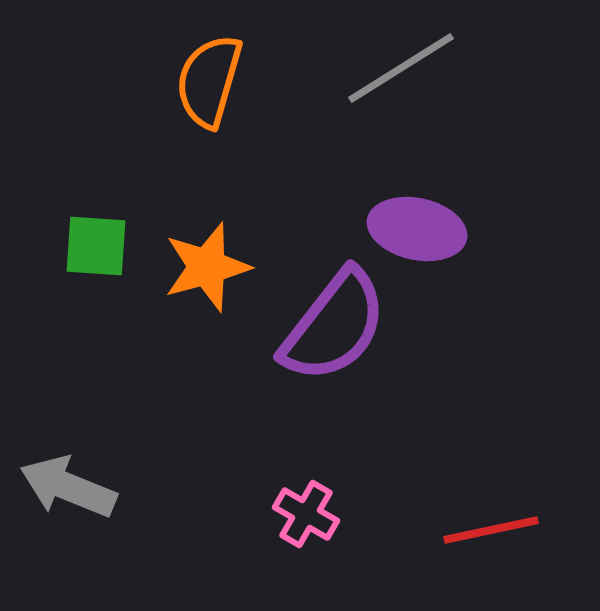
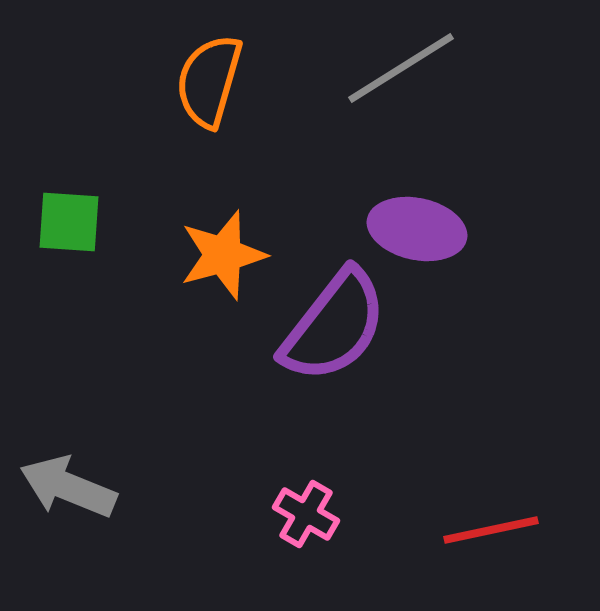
green square: moved 27 px left, 24 px up
orange star: moved 16 px right, 12 px up
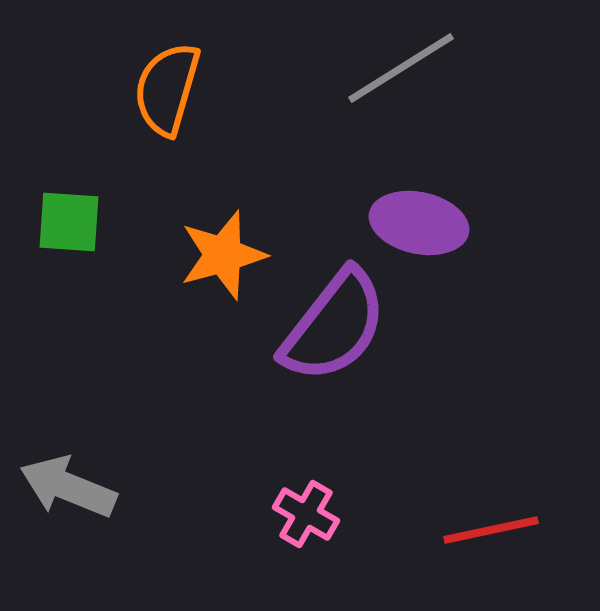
orange semicircle: moved 42 px left, 8 px down
purple ellipse: moved 2 px right, 6 px up
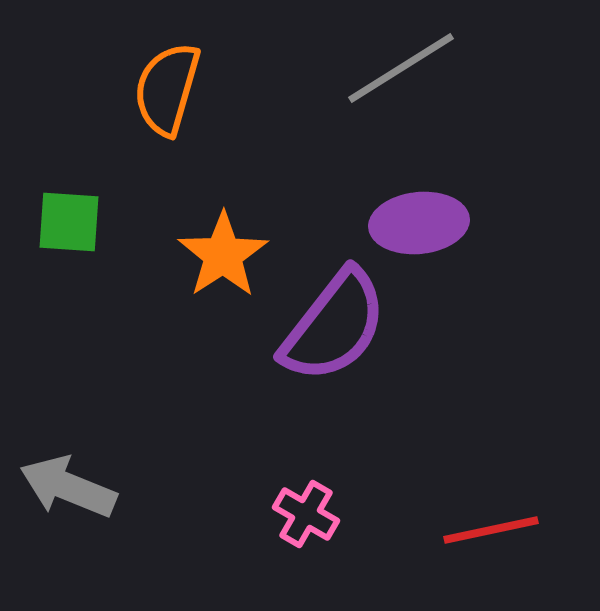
purple ellipse: rotated 18 degrees counterclockwise
orange star: rotated 18 degrees counterclockwise
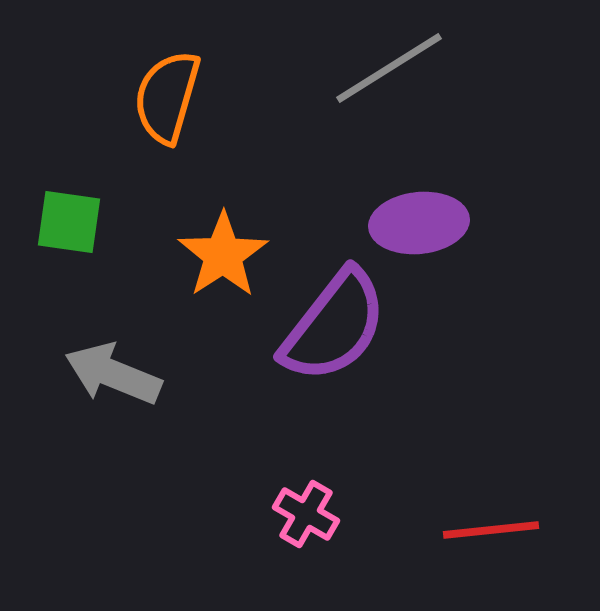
gray line: moved 12 px left
orange semicircle: moved 8 px down
green square: rotated 4 degrees clockwise
gray arrow: moved 45 px right, 113 px up
red line: rotated 6 degrees clockwise
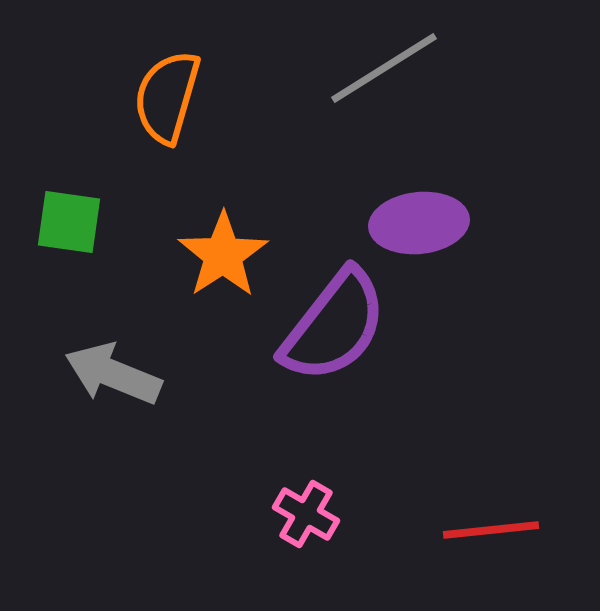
gray line: moved 5 px left
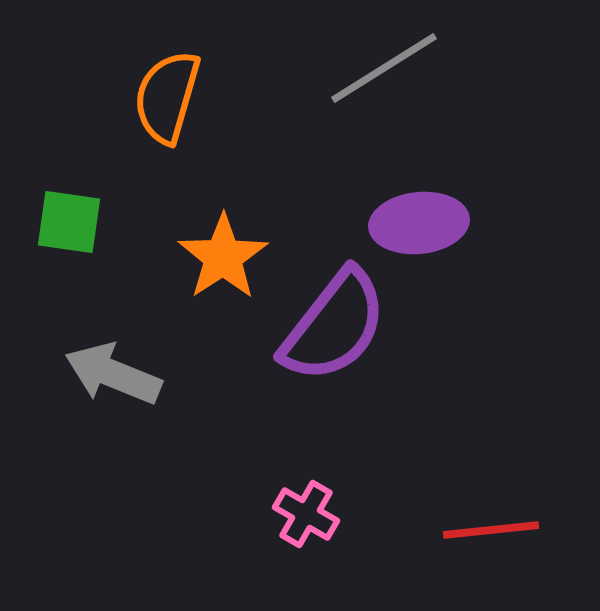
orange star: moved 2 px down
